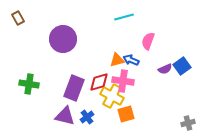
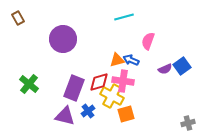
green cross: rotated 30 degrees clockwise
blue cross: moved 1 px right, 6 px up
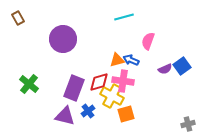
gray cross: moved 1 px down
